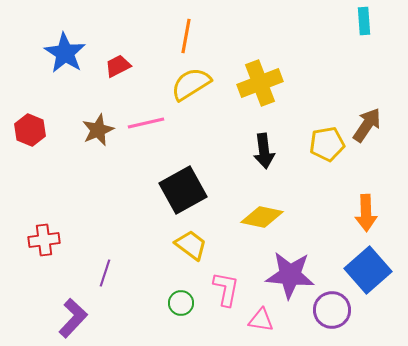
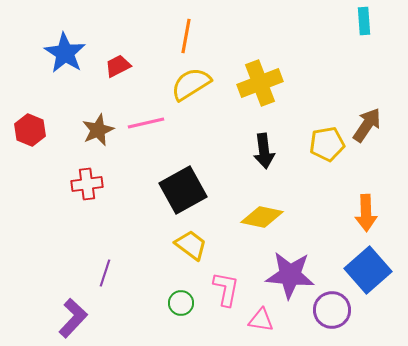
red cross: moved 43 px right, 56 px up
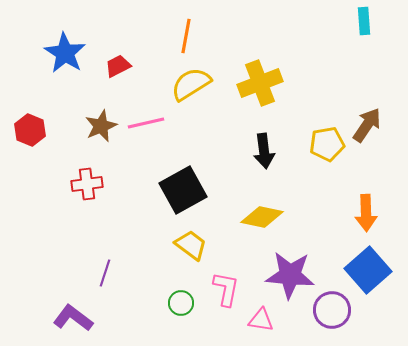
brown star: moved 3 px right, 4 px up
purple L-shape: rotated 96 degrees counterclockwise
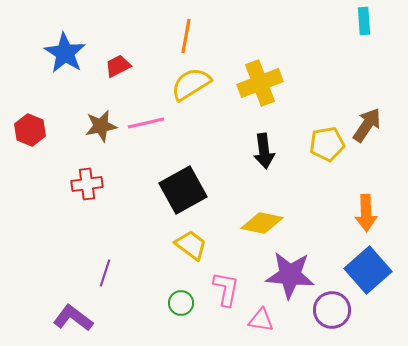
brown star: rotated 12 degrees clockwise
yellow diamond: moved 6 px down
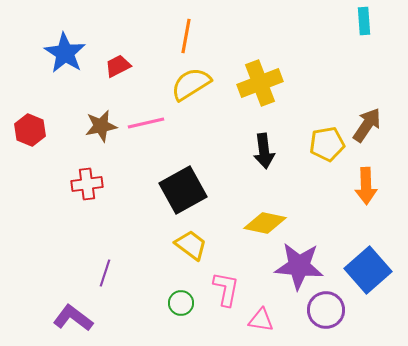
orange arrow: moved 27 px up
yellow diamond: moved 3 px right
purple star: moved 9 px right, 9 px up
purple circle: moved 6 px left
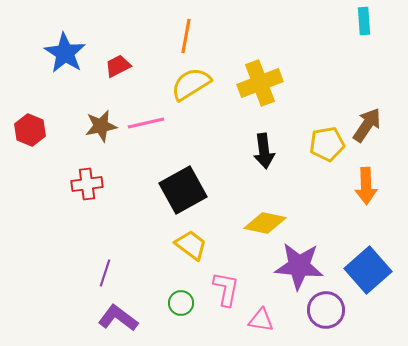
purple L-shape: moved 45 px right
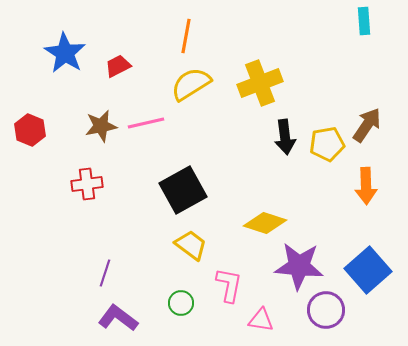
black arrow: moved 21 px right, 14 px up
yellow diamond: rotated 6 degrees clockwise
pink L-shape: moved 3 px right, 4 px up
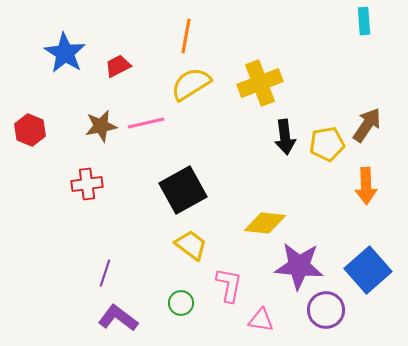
yellow diamond: rotated 12 degrees counterclockwise
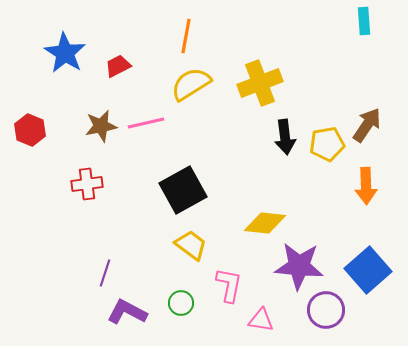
purple L-shape: moved 9 px right, 6 px up; rotated 9 degrees counterclockwise
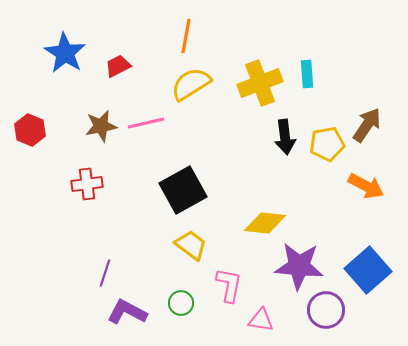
cyan rectangle: moved 57 px left, 53 px down
orange arrow: rotated 60 degrees counterclockwise
